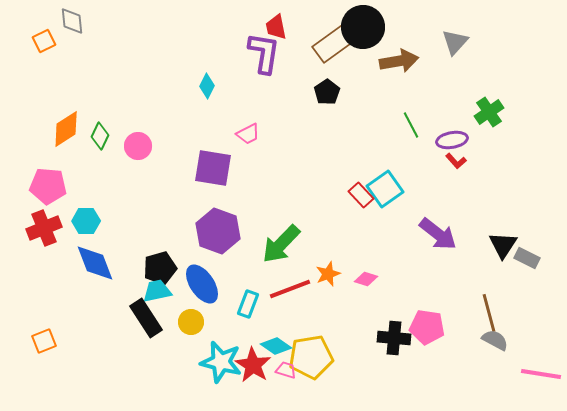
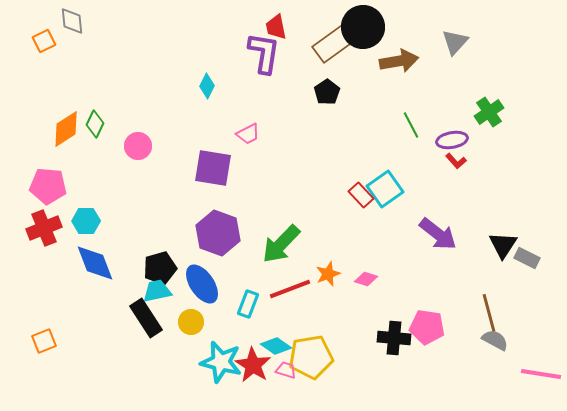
green diamond at (100, 136): moved 5 px left, 12 px up
purple hexagon at (218, 231): moved 2 px down
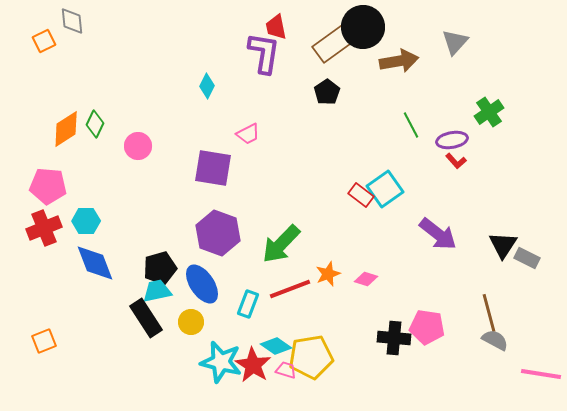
red rectangle at (361, 195): rotated 10 degrees counterclockwise
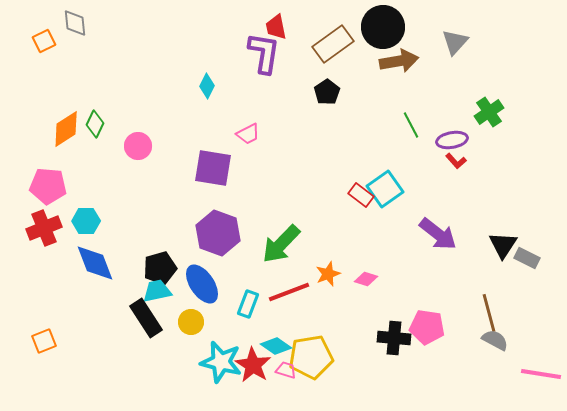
gray diamond at (72, 21): moved 3 px right, 2 px down
black circle at (363, 27): moved 20 px right
red line at (290, 289): moved 1 px left, 3 px down
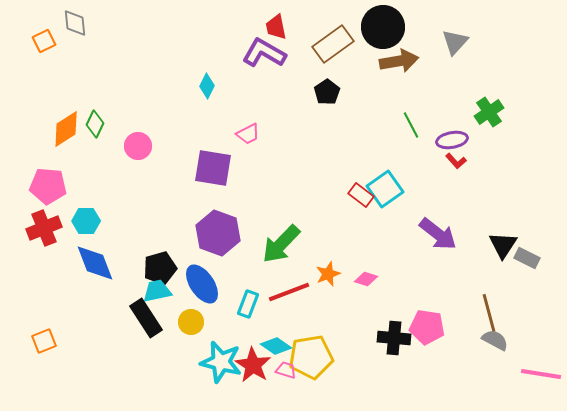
purple L-shape at (264, 53): rotated 69 degrees counterclockwise
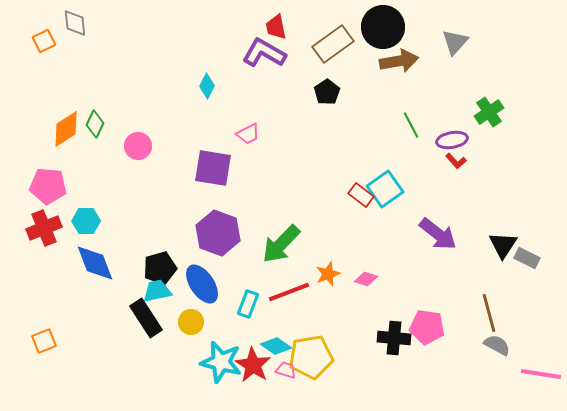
gray semicircle at (495, 340): moved 2 px right, 5 px down
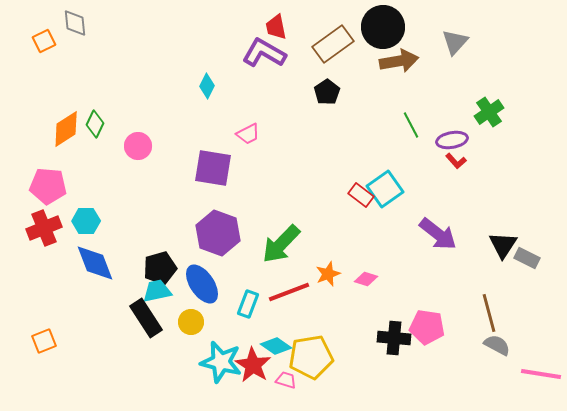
pink trapezoid at (286, 370): moved 10 px down
